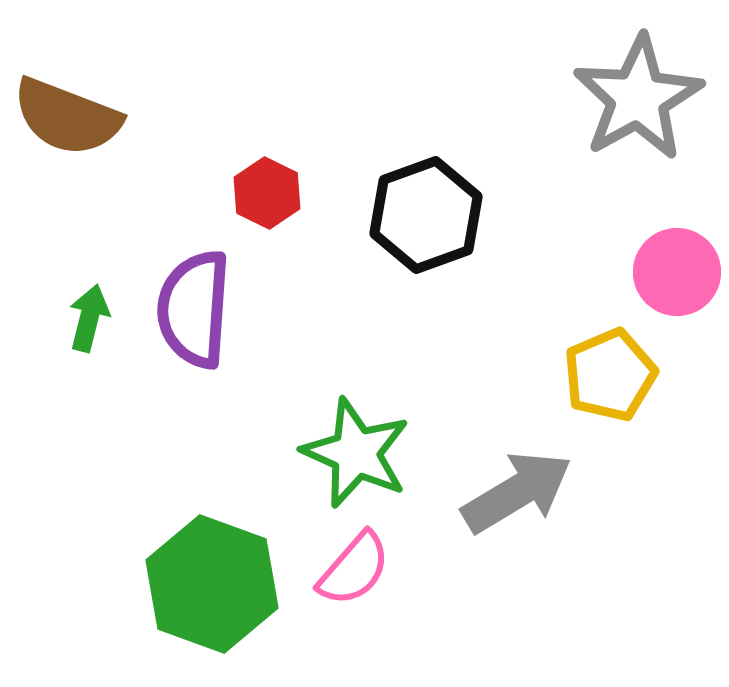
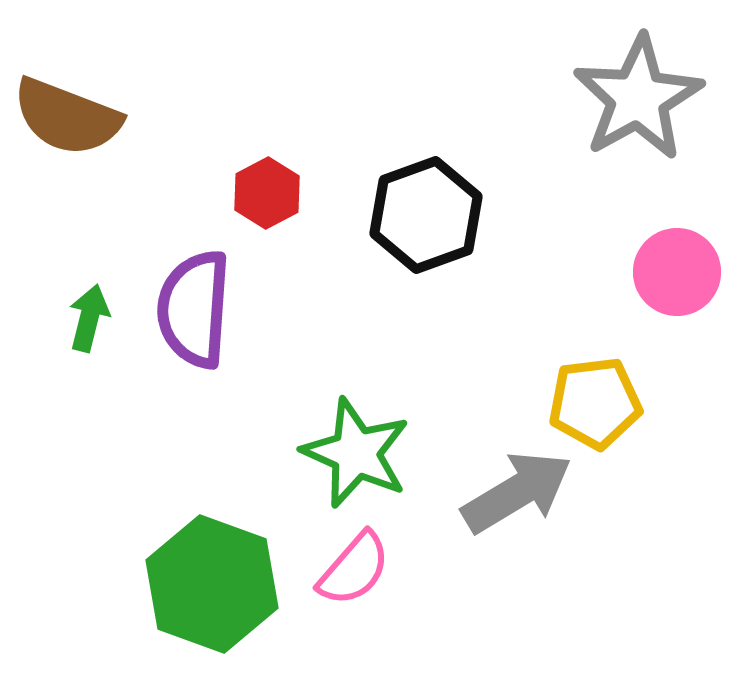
red hexagon: rotated 6 degrees clockwise
yellow pentagon: moved 15 px left, 28 px down; rotated 16 degrees clockwise
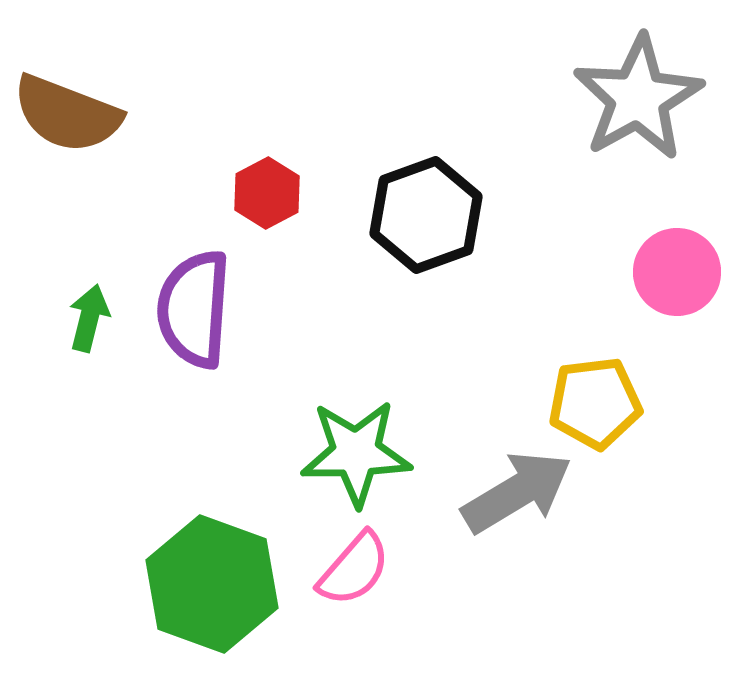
brown semicircle: moved 3 px up
green star: rotated 25 degrees counterclockwise
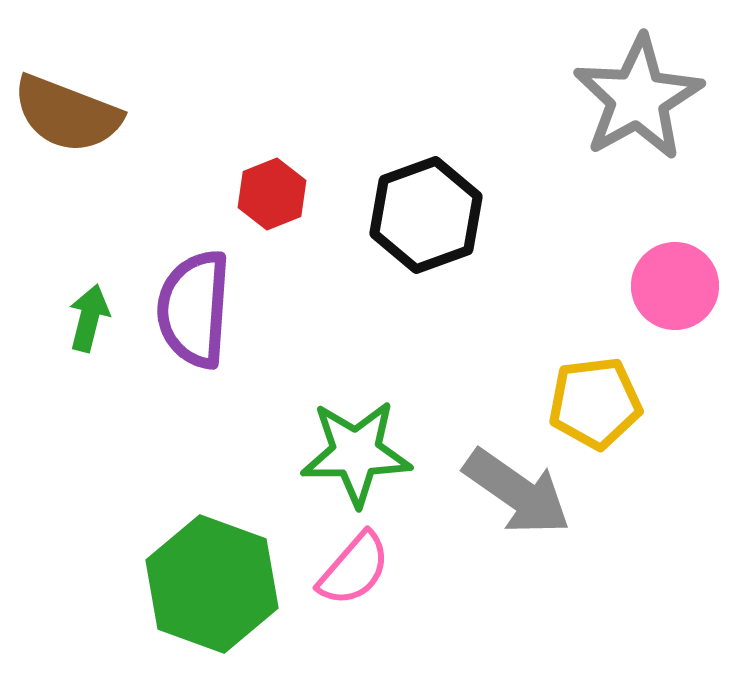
red hexagon: moved 5 px right, 1 px down; rotated 6 degrees clockwise
pink circle: moved 2 px left, 14 px down
gray arrow: rotated 66 degrees clockwise
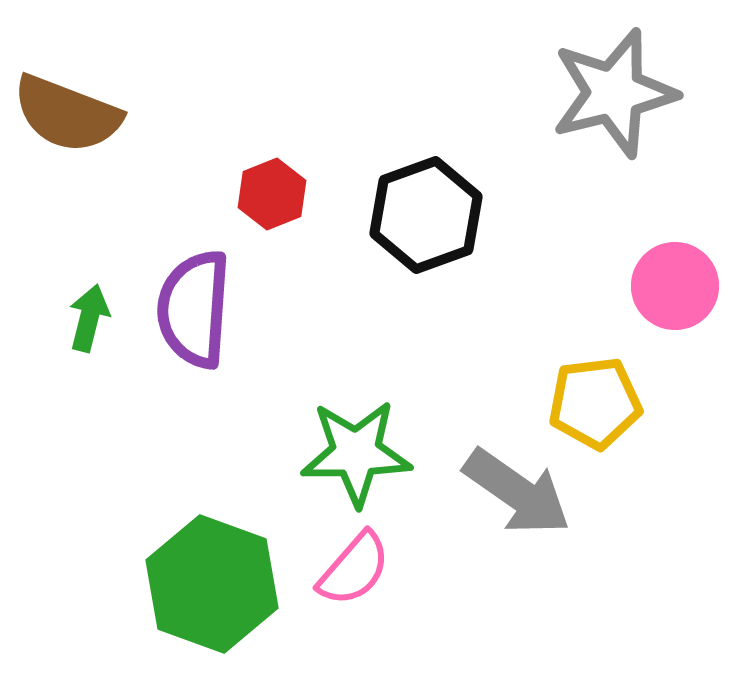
gray star: moved 24 px left, 5 px up; rotated 15 degrees clockwise
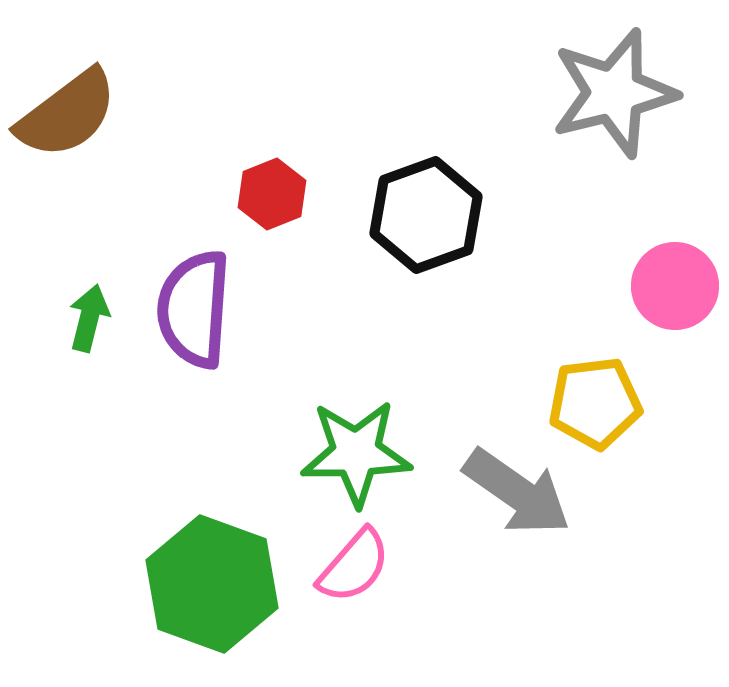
brown semicircle: rotated 58 degrees counterclockwise
pink semicircle: moved 3 px up
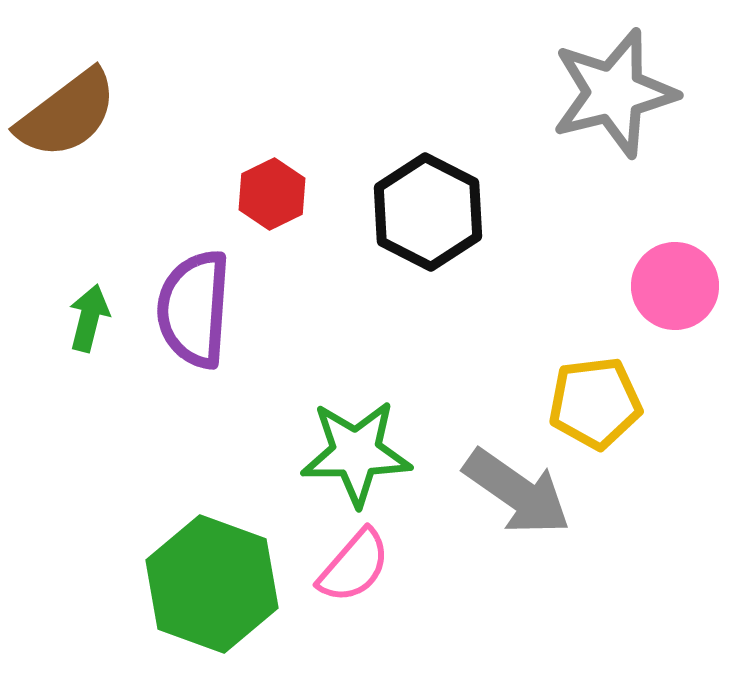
red hexagon: rotated 4 degrees counterclockwise
black hexagon: moved 2 px right, 3 px up; rotated 13 degrees counterclockwise
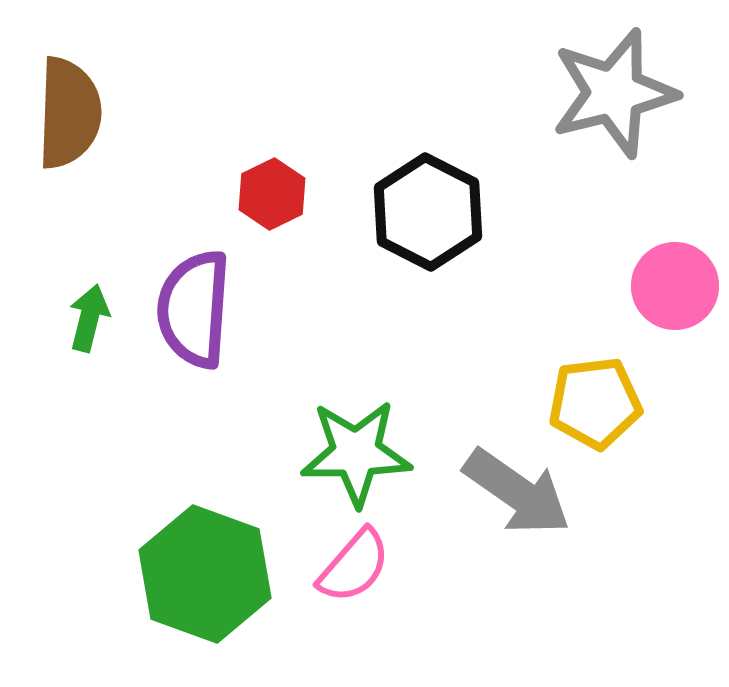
brown semicircle: moved 2 px right, 1 px up; rotated 51 degrees counterclockwise
green hexagon: moved 7 px left, 10 px up
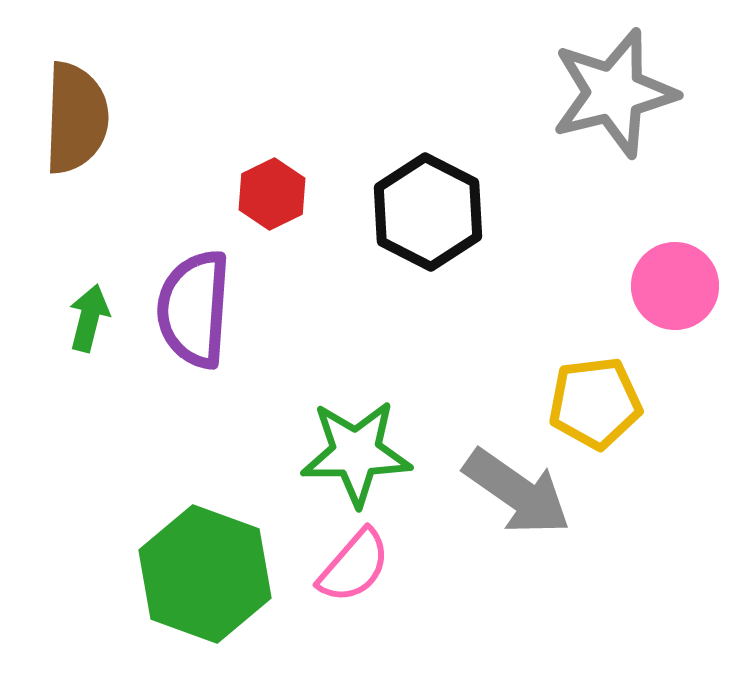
brown semicircle: moved 7 px right, 5 px down
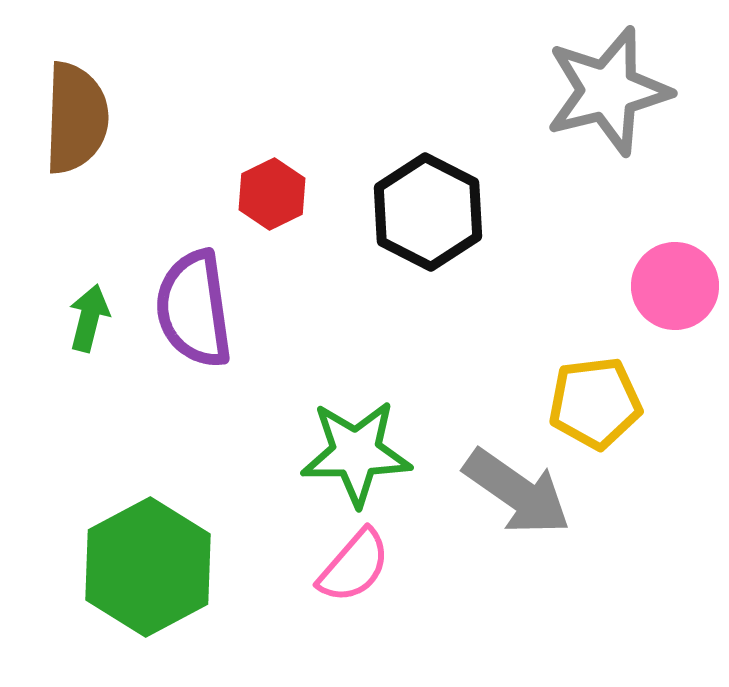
gray star: moved 6 px left, 2 px up
purple semicircle: rotated 12 degrees counterclockwise
green hexagon: moved 57 px left, 7 px up; rotated 12 degrees clockwise
